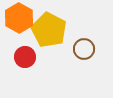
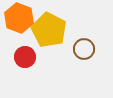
orange hexagon: rotated 8 degrees counterclockwise
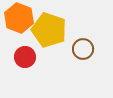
yellow pentagon: rotated 8 degrees counterclockwise
brown circle: moved 1 px left
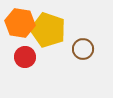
orange hexagon: moved 1 px right, 5 px down; rotated 12 degrees counterclockwise
yellow pentagon: moved 1 px left
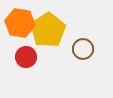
yellow pentagon: rotated 20 degrees clockwise
red circle: moved 1 px right
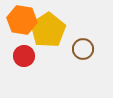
orange hexagon: moved 2 px right, 3 px up
red circle: moved 2 px left, 1 px up
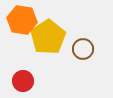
yellow pentagon: moved 7 px down
red circle: moved 1 px left, 25 px down
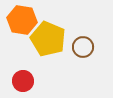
yellow pentagon: moved 2 px down; rotated 16 degrees counterclockwise
brown circle: moved 2 px up
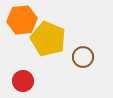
orange hexagon: rotated 16 degrees counterclockwise
brown circle: moved 10 px down
